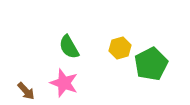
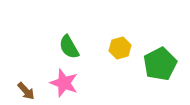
green pentagon: moved 9 px right
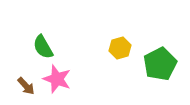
green semicircle: moved 26 px left
pink star: moved 7 px left, 4 px up
brown arrow: moved 5 px up
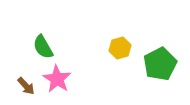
pink star: rotated 12 degrees clockwise
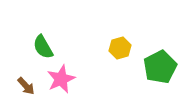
green pentagon: moved 3 px down
pink star: moved 4 px right; rotated 16 degrees clockwise
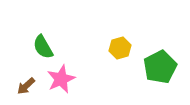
brown arrow: rotated 90 degrees clockwise
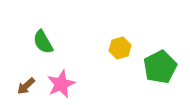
green semicircle: moved 5 px up
pink star: moved 5 px down
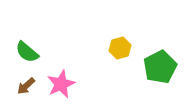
green semicircle: moved 16 px left, 10 px down; rotated 20 degrees counterclockwise
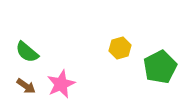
brown arrow: rotated 102 degrees counterclockwise
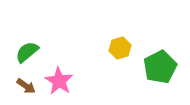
green semicircle: rotated 100 degrees clockwise
pink star: moved 2 px left, 3 px up; rotated 16 degrees counterclockwise
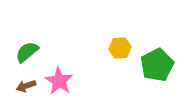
yellow hexagon: rotated 10 degrees clockwise
green pentagon: moved 3 px left, 2 px up
brown arrow: rotated 126 degrees clockwise
